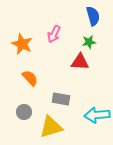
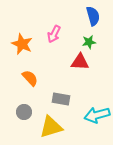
cyan arrow: rotated 10 degrees counterclockwise
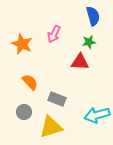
orange semicircle: moved 4 px down
gray rectangle: moved 4 px left; rotated 12 degrees clockwise
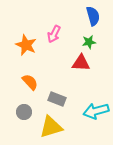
orange star: moved 4 px right, 1 px down
red triangle: moved 1 px right, 1 px down
cyan arrow: moved 1 px left, 4 px up
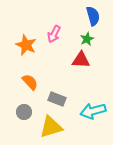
green star: moved 2 px left, 3 px up; rotated 16 degrees counterclockwise
red triangle: moved 3 px up
cyan arrow: moved 3 px left
